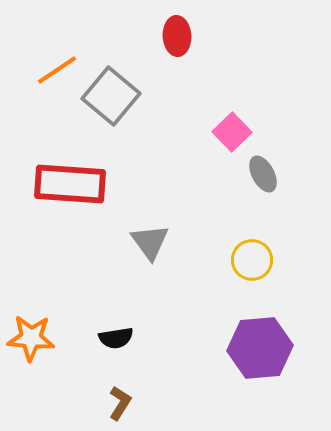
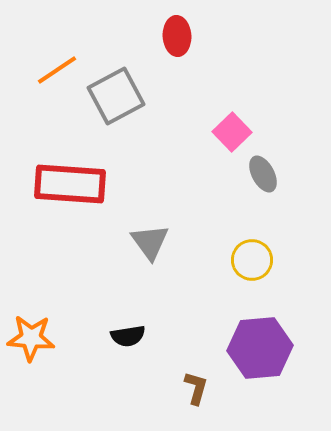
gray square: moved 5 px right; rotated 22 degrees clockwise
black semicircle: moved 12 px right, 2 px up
brown L-shape: moved 76 px right, 15 px up; rotated 16 degrees counterclockwise
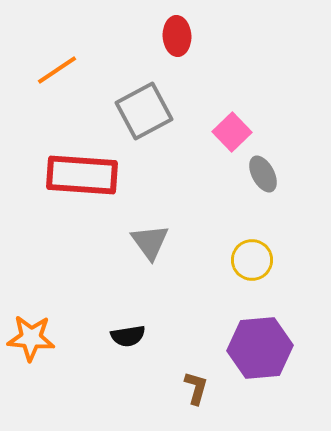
gray square: moved 28 px right, 15 px down
red rectangle: moved 12 px right, 9 px up
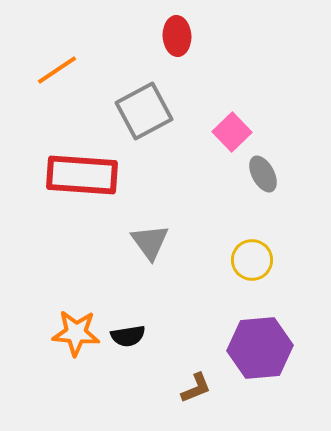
orange star: moved 45 px right, 5 px up
brown L-shape: rotated 52 degrees clockwise
